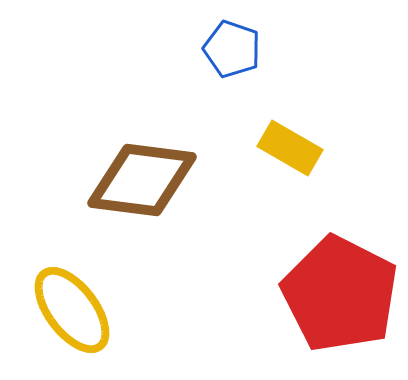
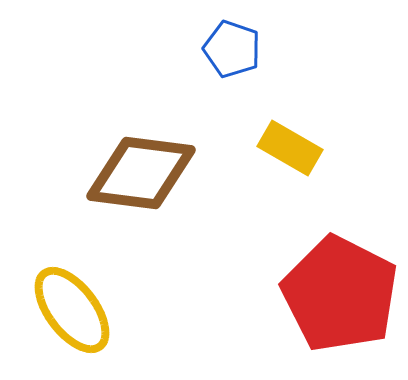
brown diamond: moved 1 px left, 7 px up
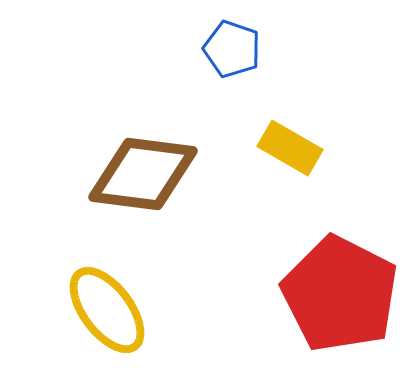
brown diamond: moved 2 px right, 1 px down
yellow ellipse: moved 35 px right
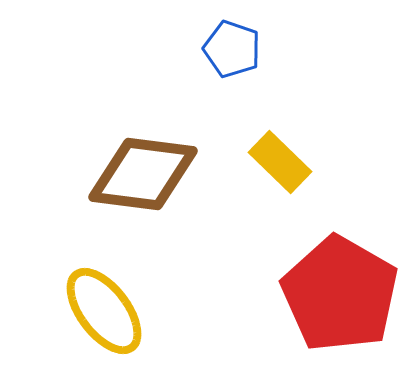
yellow rectangle: moved 10 px left, 14 px down; rotated 14 degrees clockwise
red pentagon: rotated 3 degrees clockwise
yellow ellipse: moved 3 px left, 1 px down
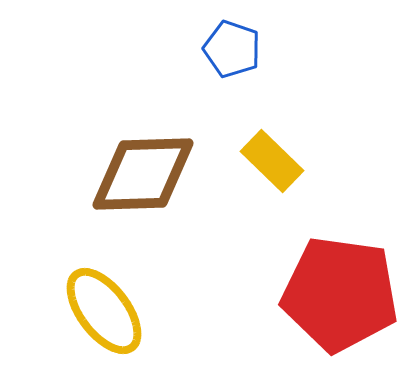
yellow rectangle: moved 8 px left, 1 px up
brown diamond: rotated 9 degrees counterclockwise
red pentagon: rotated 22 degrees counterclockwise
